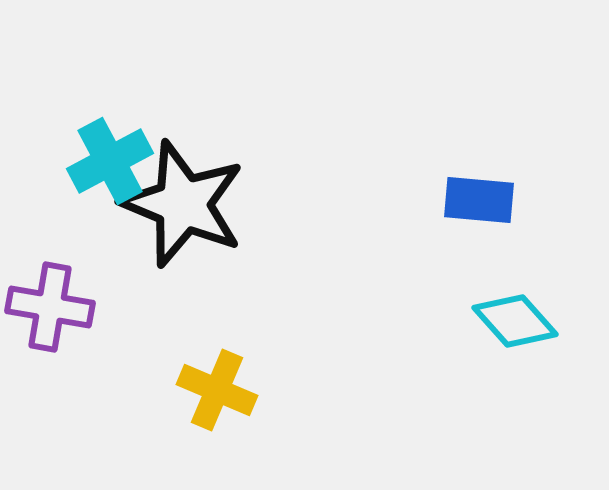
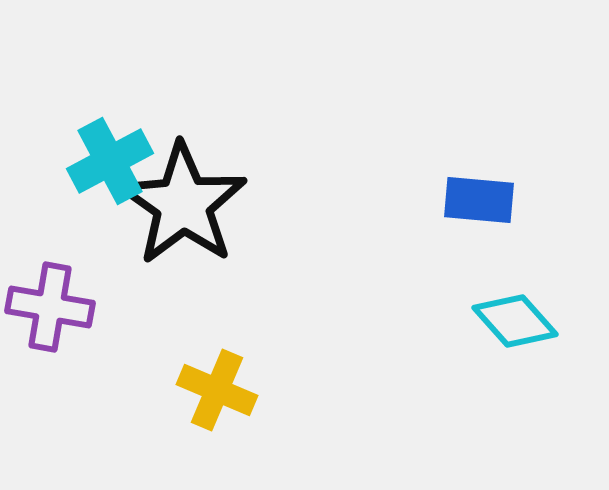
black star: rotated 13 degrees clockwise
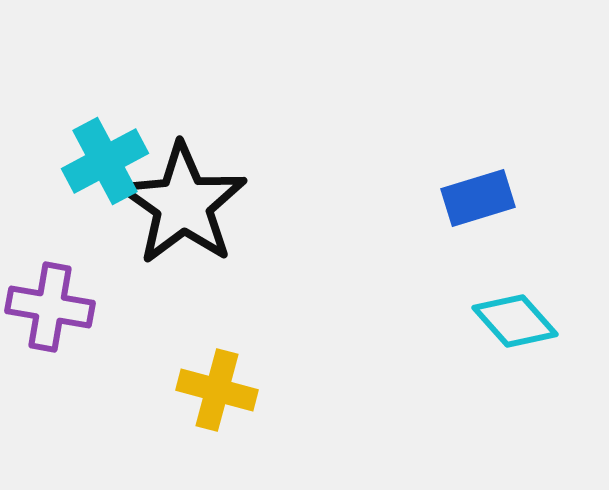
cyan cross: moved 5 px left
blue rectangle: moved 1 px left, 2 px up; rotated 22 degrees counterclockwise
yellow cross: rotated 8 degrees counterclockwise
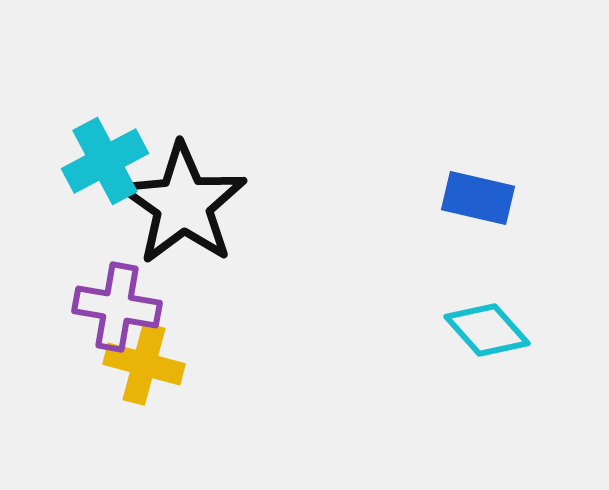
blue rectangle: rotated 30 degrees clockwise
purple cross: moved 67 px right
cyan diamond: moved 28 px left, 9 px down
yellow cross: moved 73 px left, 26 px up
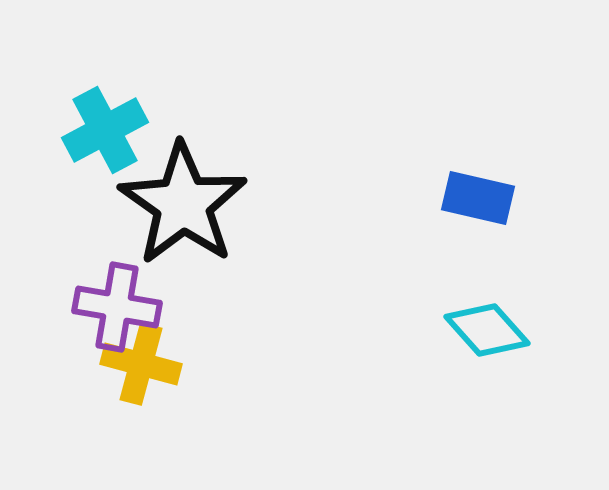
cyan cross: moved 31 px up
yellow cross: moved 3 px left
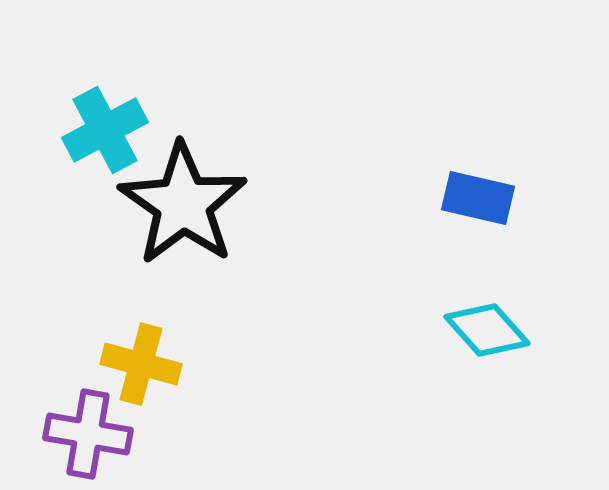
purple cross: moved 29 px left, 127 px down
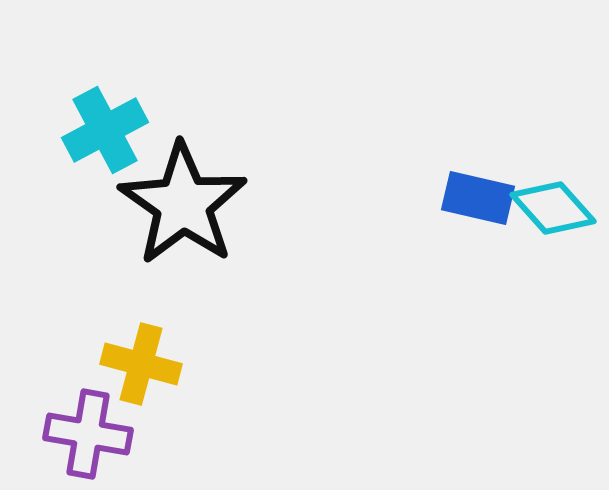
cyan diamond: moved 66 px right, 122 px up
